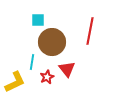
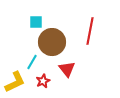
cyan square: moved 2 px left, 2 px down
cyan line: rotated 21 degrees clockwise
red star: moved 4 px left, 4 px down
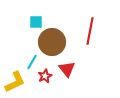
red star: moved 2 px right, 5 px up
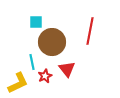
cyan line: rotated 42 degrees counterclockwise
yellow L-shape: moved 3 px right, 1 px down
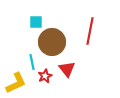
yellow L-shape: moved 2 px left
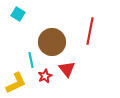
cyan square: moved 18 px left, 8 px up; rotated 32 degrees clockwise
cyan line: moved 1 px left, 2 px up
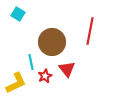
cyan line: moved 2 px down
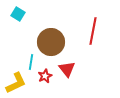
red line: moved 3 px right
brown circle: moved 1 px left
cyan line: rotated 21 degrees clockwise
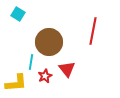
brown circle: moved 2 px left
yellow L-shape: rotated 20 degrees clockwise
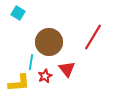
cyan square: moved 1 px up
red line: moved 6 px down; rotated 20 degrees clockwise
yellow L-shape: moved 3 px right
